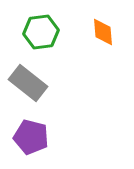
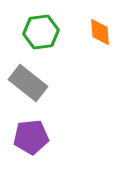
orange diamond: moved 3 px left
purple pentagon: rotated 20 degrees counterclockwise
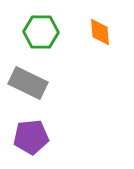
green hexagon: rotated 8 degrees clockwise
gray rectangle: rotated 12 degrees counterclockwise
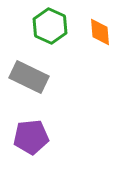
green hexagon: moved 9 px right, 6 px up; rotated 24 degrees clockwise
gray rectangle: moved 1 px right, 6 px up
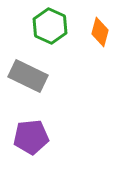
orange diamond: rotated 20 degrees clockwise
gray rectangle: moved 1 px left, 1 px up
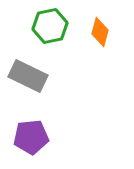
green hexagon: rotated 24 degrees clockwise
